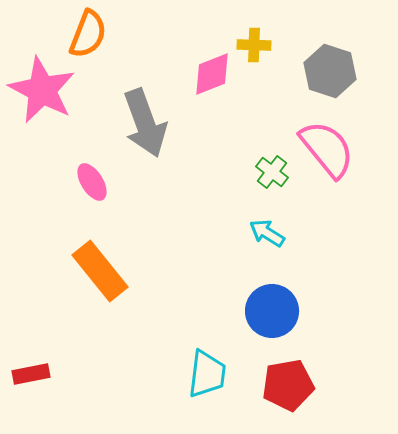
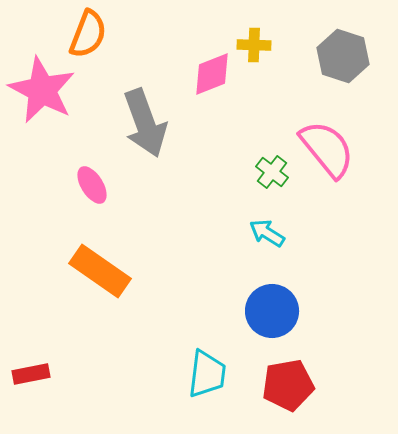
gray hexagon: moved 13 px right, 15 px up
pink ellipse: moved 3 px down
orange rectangle: rotated 16 degrees counterclockwise
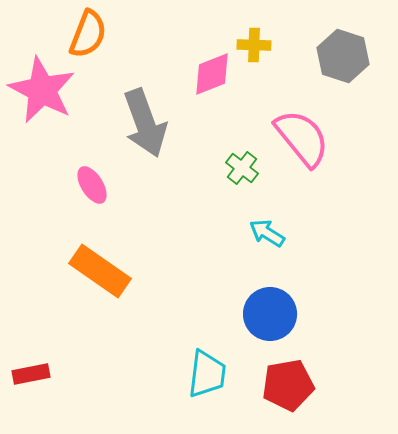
pink semicircle: moved 25 px left, 11 px up
green cross: moved 30 px left, 4 px up
blue circle: moved 2 px left, 3 px down
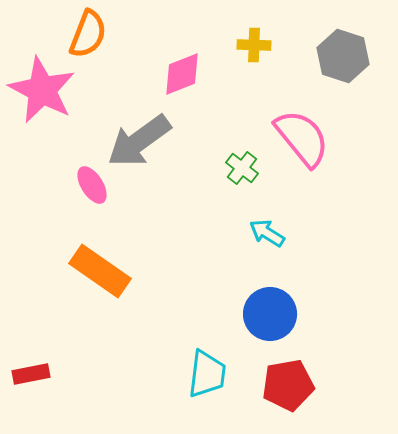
pink diamond: moved 30 px left
gray arrow: moved 6 px left, 18 px down; rotated 74 degrees clockwise
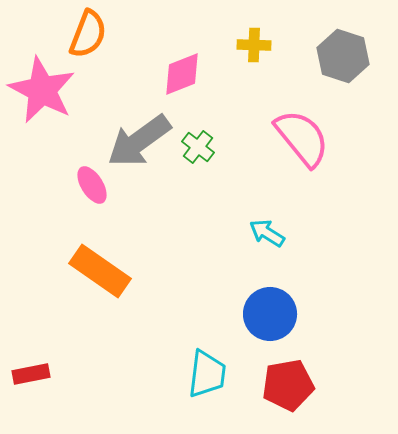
green cross: moved 44 px left, 21 px up
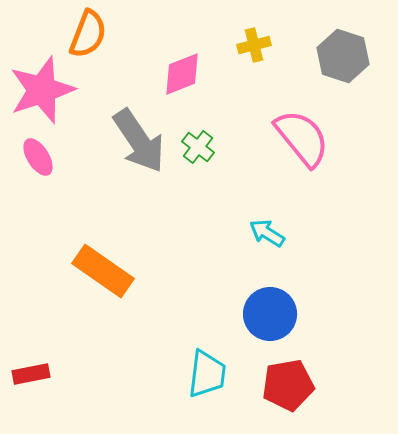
yellow cross: rotated 16 degrees counterclockwise
pink star: rotated 26 degrees clockwise
gray arrow: rotated 88 degrees counterclockwise
pink ellipse: moved 54 px left, 28 px up
orange rectangle: moved 3 px right
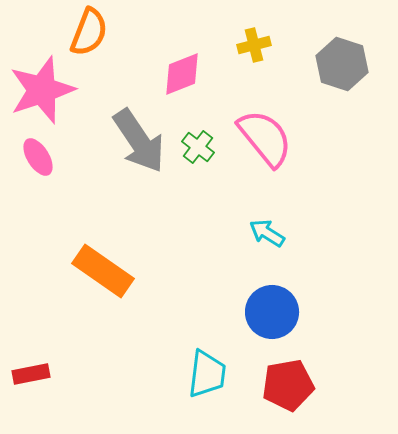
orange semicircle: moved 1 px right, 2 px up
gray hexagon: moved 1 px left, 8 px down
pink semicircle: moved 37 px left
blue circle: moved 2 px right, 2 px up
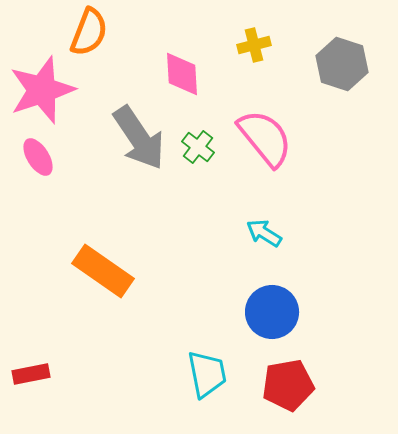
pink diamond: rotated 72 degrees counterclockwise
gray arrow: moved 3 px up
cyan arrow: moved 3 px left
cyan trapezoid: rotated 18 degrees counterclockwise
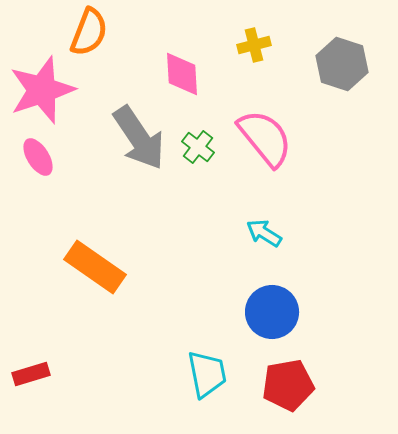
orange rectangle: moved 8 px left, 4 px up
red rectangle: rotated 6 degrees counterclockwise
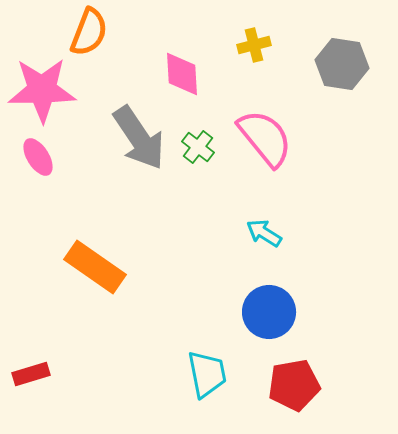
gray hexagon: rotated 9 degrees counterclockwise
pink star: rotated 18 degrees clockwise
blue circle: moved 3 px left
red pentagon: moved 6 px right
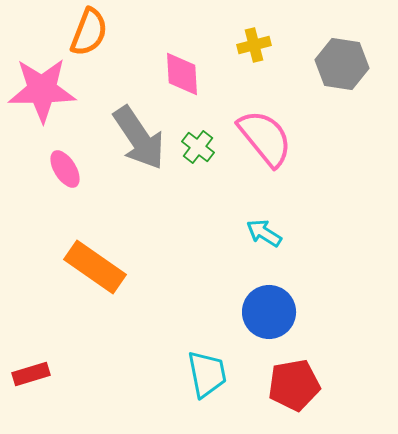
pink ellipse: moved 27 px right, 12 px down
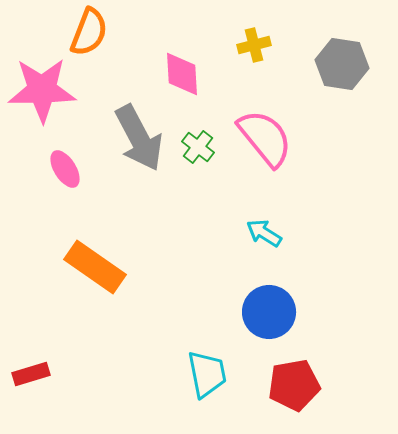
gray arrow: rotated 6 degrees clockwise
